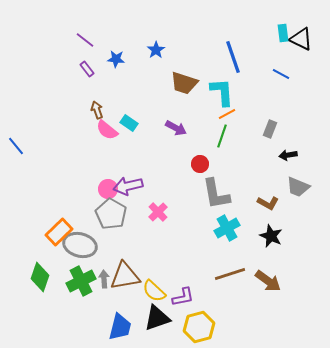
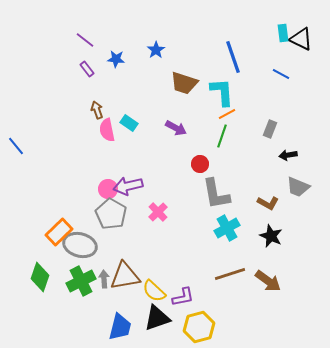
pink semicircle at (107, 130): rotated 40 degrees clockwise
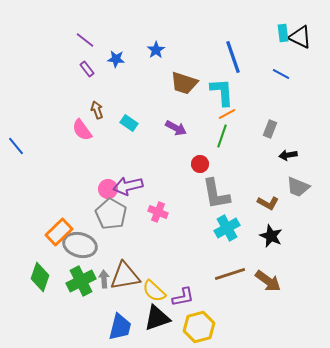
black triangle at (301, 39): moved 1 px left, 2 px up
pink semicircle at (107, 130): moved 25 px left; rotated 25 degrees counterclockwise
pink cross at (158, 212): rotated 24 degrees counterclockwise
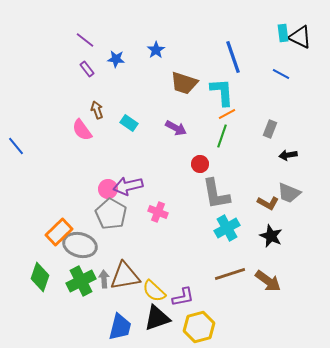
gray trapezoid at (298, 187): moved 9 px left, 6 px down
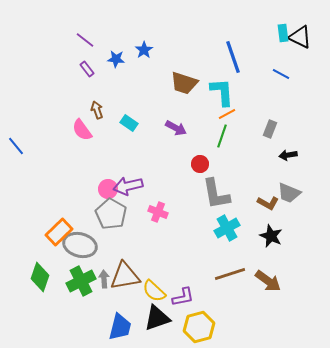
blue star at (156, 50): moved 12 px left
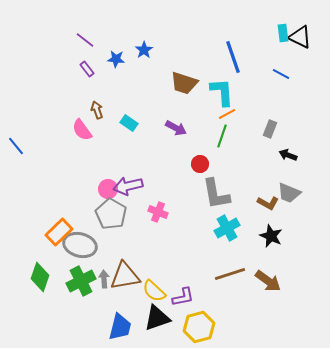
black arrow at (288, 155): rotated 30 degrees clockwise
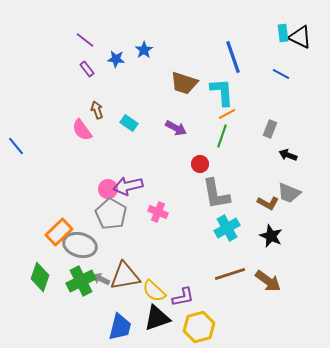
gray arrow at (104, 279): moved 3 px left; rotated 60 degrees counterclockwise
